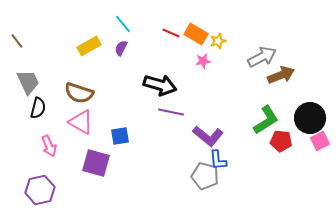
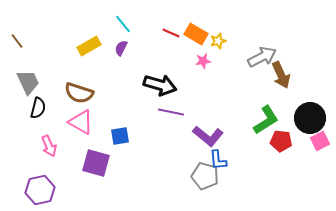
brown arrow: rotated 88 degrees clockwise
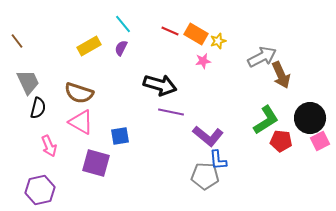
red line: moved 1 px left, 2 px up
gray pentagon: rotated 12 degrees counterclockwise
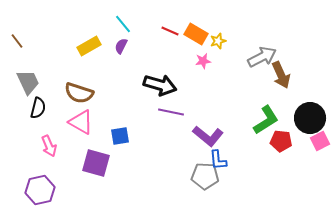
purple semicircle: moved 2 px up
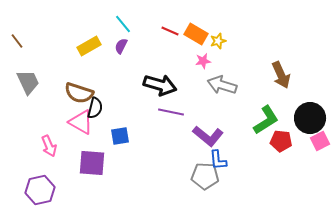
gray arrow: moved 40 px left, 28 px down; rotated 136 degrees counterclockwise
black semicircle: moved 57 px right
purple square: moved 4 px left; rotated 12 degrees counterclockwise
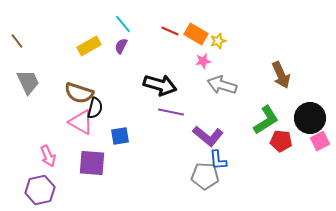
pink arrow: moved 1 px left, 10 px down
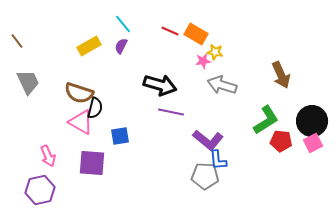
yellow star: moved 3 px left, 11 px down; rotated 28 degrees clockwise
black circle: moved 2 px right, 3 px down
purple L-shape: moved 4 px down
pink square: moved 7 px left, 2 px down
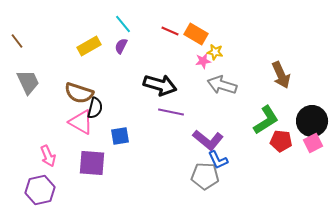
blue L-shape: rotated 20 degrees counterclockwise
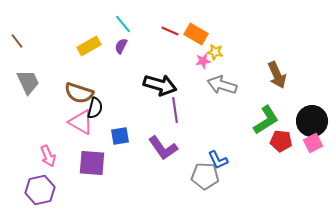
brown arrow: moved 4 px left
purple line: moved 4 px right, 2 px up; rotated 70 degrees clockwise
purple L-shape: moved 45 px left, 8 px down; rotated 16 degrees clockwise
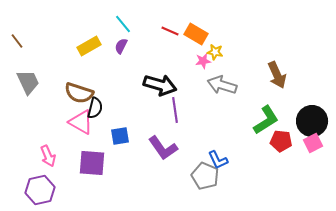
gray pentagon: rotated 20 degrees clockwise
